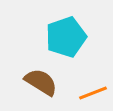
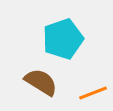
cyan pentagon: moved 3 px left, 2 px down
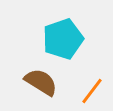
orange line: moved 1 px left, 2 px up; rotated 32 degrees counterclockwise
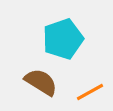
orange line: moved 2 px left, 1 px down; rotated 24 degrees clockwise
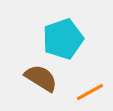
brown semicircle: moved 4 px up
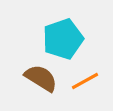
orange line: moved 5 px left, 11 px up
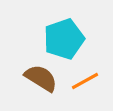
cyan pentagon: moved 1 px right
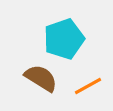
orange line: moved 3 px right, 5 px down
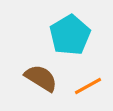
cyan pentagon: moved 6 px right, 4 px up; rotated 12 degrees counterclockwise
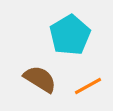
brown semicircle: moved 1 px left, 1 px down
